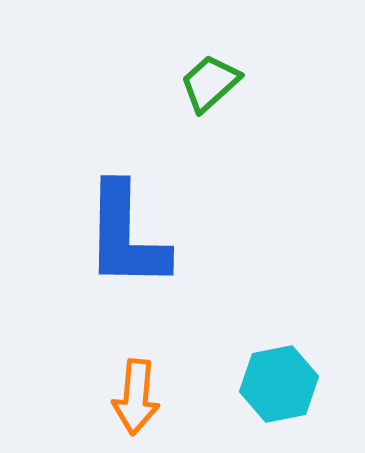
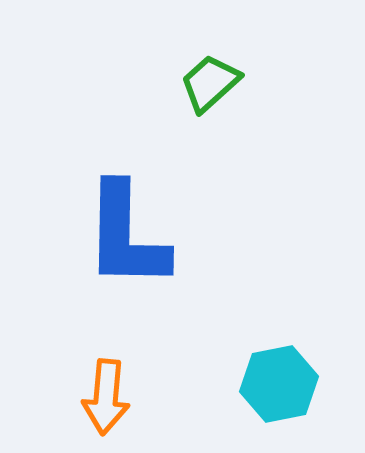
orange arrow: moved 30 px left
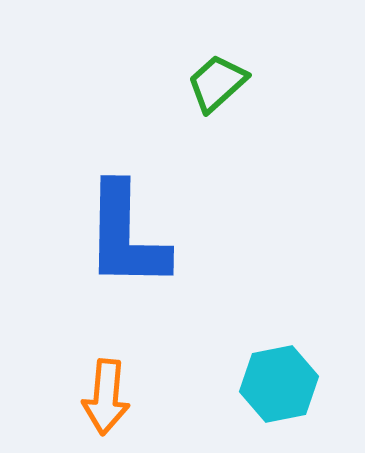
green trapezoid: moved 7 px right
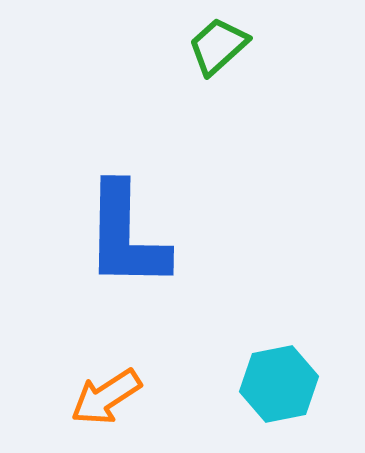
green trapezoid: moved 1 px right, 37 px up
orange arrow: rotated 52 degrees clockwise
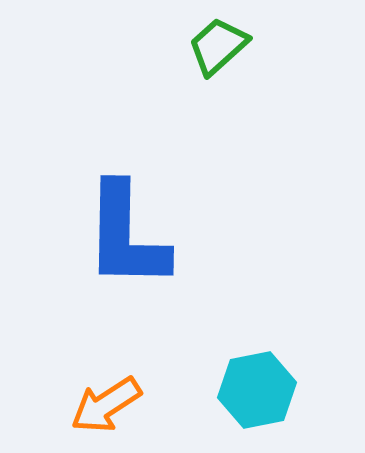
cyan hexagon: moved 22 px left, 6 px down
orange arrow: moved 8 px down
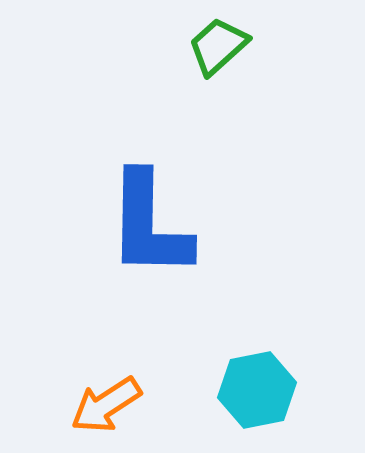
blue L-shape: moved 23 px right, 11 px up
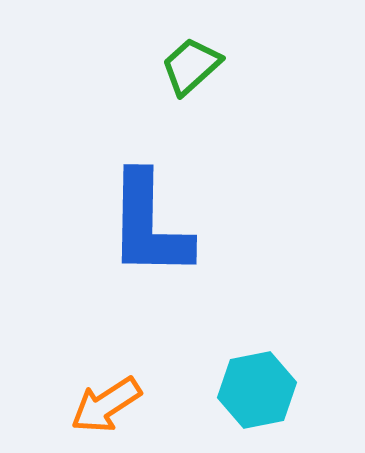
green trapezoid: moved 27 px left, 20 px down
